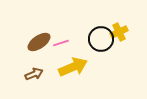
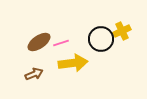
yellow cross: moved 3 px right, 1 px up
yellow arrow: moved 4 px up; rotated 16 degrees clockwise
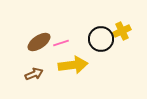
yellow arrow: moved 2 px down
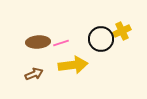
brown ellipse: moved 1 px left; rotated 30 degrees clockwise
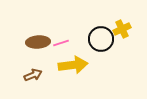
yellow cross: moved 2 px up
brown arrow: moved 1 px left, 1 px down
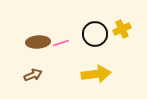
black circle: moved 6 px left, 5 px up
yellow arrow: moved 23 px right, 9 px down
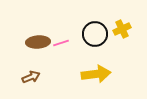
brown arrow: moved 2 px left, 2 px down
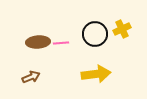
pink line: rotated 14 degrees clockwise
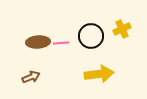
black circle: moved 4 px left, 2 px down
yellow arrow: moved 3 px right
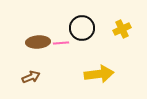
black circle: moved 9 px left, 8 px up
